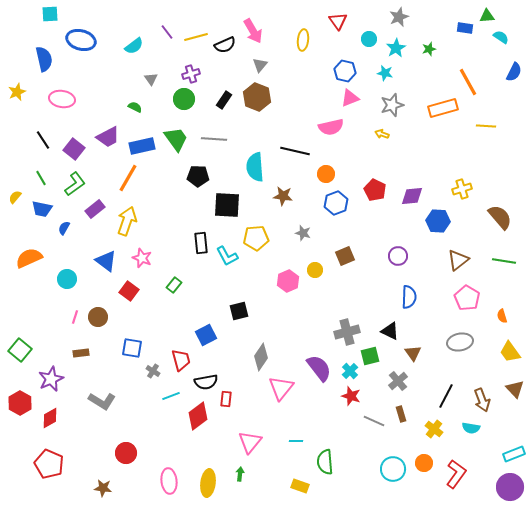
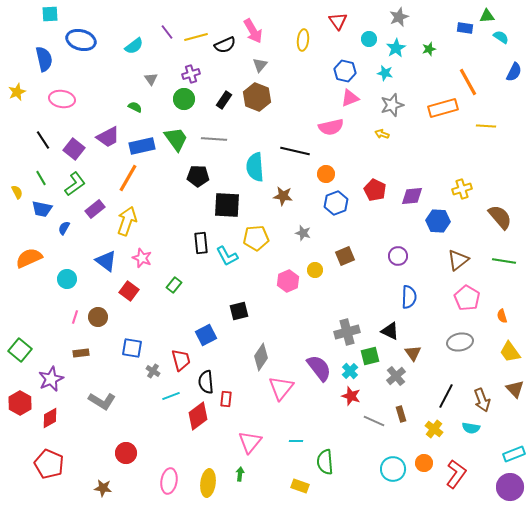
yellow semicircle at (15, 197): moved 2 px right, 5 px up; rotated 112 degrees clockwise
gray cross at (398, 381): moved 2 px left, 5 px up
black semicircle at (206, 382): rotated 95 degrees clockwise
pink ellipse at (169, 481): rotated 15 degrees clockwise
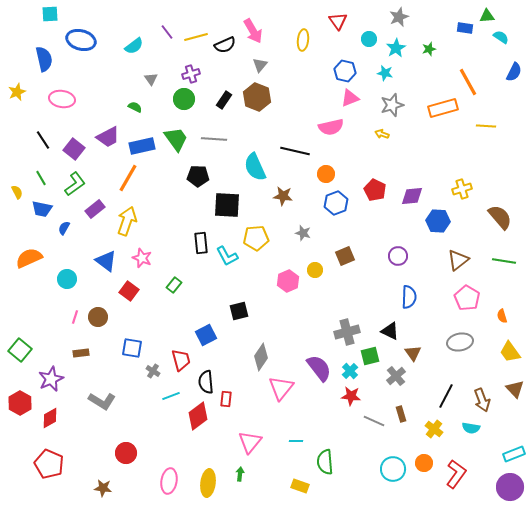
cyan semicircle at (255, 167): rotated 20 degrees counterclockwise
red star at (351, 396): rotated 12 degrees counterclockwise
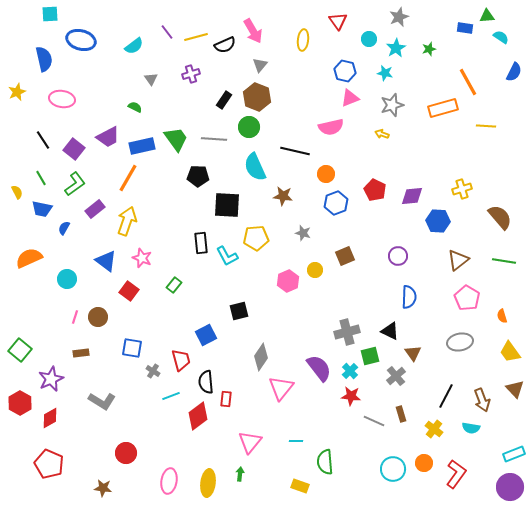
green circle at (184, 99): moved 65 px right, 28 px down
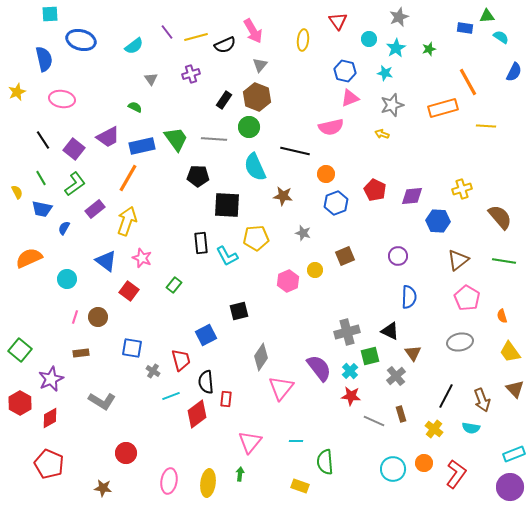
red diamond at (198, 416): moved 1 px left, 2 px up
